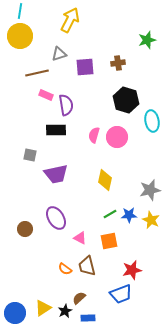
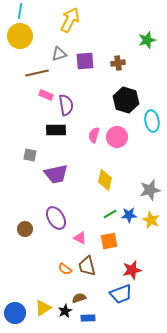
purple square: moved 6 px up
brown semicircle: rotated 24 degrees clockwise
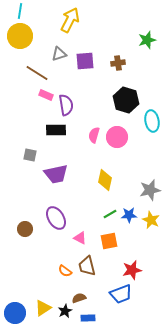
brown line: rotated 45 degrees clockwise
orange semicircle: moved 2 px down
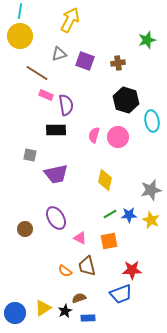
purple square: rotated 24 degrees clockwise
pink circle: moved 1 px right
gray star: moved 1 px right
red star: rotated 12 degrees clockwise
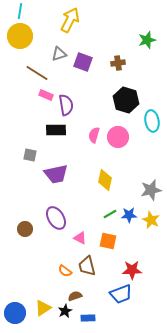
purple square: moved 2 px left, 1 px down
orange square: moved 1 px left; rotated 24 degrees clockwise
brown semicircle: moved 4 px left, 2 px up
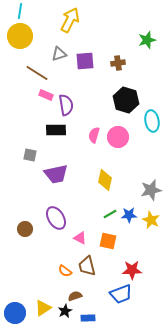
purple square: moved 2 px right, 1 px up; rotated 24 degrees counterclockwise
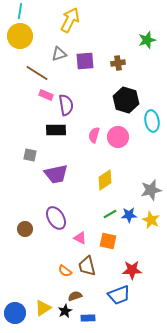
yellow diamond: rotated 45 degrees clockwise
blue trapezoid: moved 2 px left, 1 px down
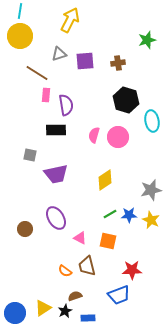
pink rectangle: rotated 72 degrees clockwise
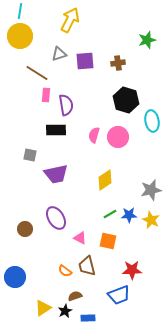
blue circle: moved 36 px up
